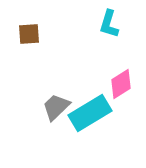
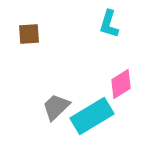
cyan rectangle: moved 2 px right, 3 px down
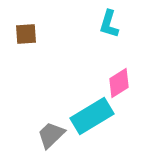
brown square: moved 3 px left
pink diamond: moved 2 px left, 1 px up
gray trapezoid: moved 5 px left, 28 px down
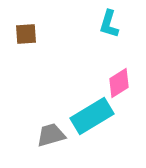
gray trapezoid: rotated 28 degrees clockwise
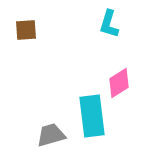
brown square: moved 4 px up
cyan rectangle: rotated 66 degrees counterclockwise
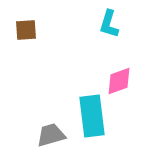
pink diamond: moved 2 px up; rotated 12 degrees clockwise
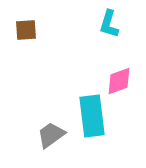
gray trapezoid: rotated 20 degrees counterclockwise
